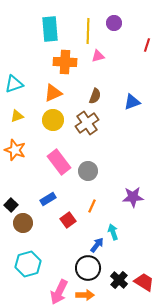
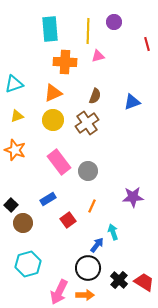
purple circle: moved 1 px up
red line: moved 1 px up; rotated 32 degrees counterclockwise
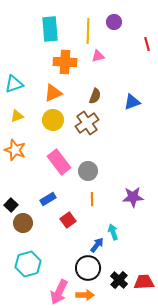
orange line: moved 7 px up; rotated 24 degrees counterclockwise
red trapezoid: rotated 35 degrees counterclockwise
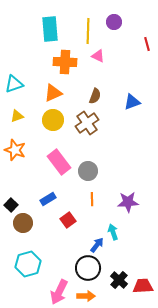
pink triangle: rotated 40 degrees clockwise
purple star: moved 5 px left, 5 px down
red trapezoid: moved 1 px left, 4 px down
orange arrow: moved 1 px right, 1 px down
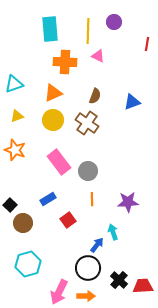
red line: rotated 24 degrees clockwise
brown cross: rotated 20 degrees counterclockwise
black square: moved 1 px left
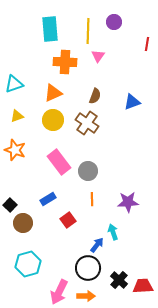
pink triangle: rotated 40 degrees clockwise
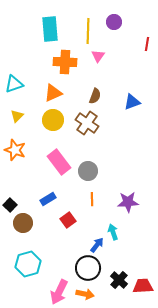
yellow triangle: rotated 24 degrees counterclockwise
orange arrow: moved 1 px left, 2 px up; rotated 12 degrees clockwise
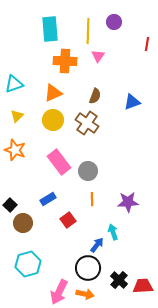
orange cross: moved 1 px up
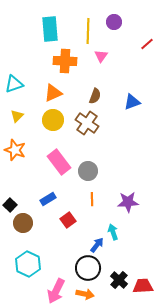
red line: rotated 40 degrees clockwise
pink triangle: moved 3 px right
cyan hexagon: rotated 20 degrees counterclockwise
pink arrow: moved 3 px left, 1 px up
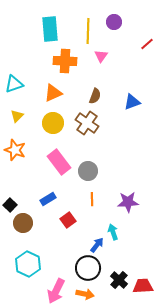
yellow circle: moved 3 px down
